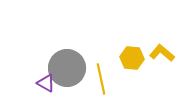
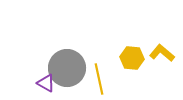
yellow line: moved 2 px left
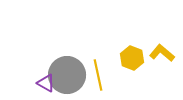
yellow hexagon: rotated 15 degrees clockwise
gray circle: moved 7 px down
yellow line: moved 1 px left, 4 px up
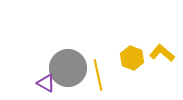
gray circle: moved 1 px right, 7 px up
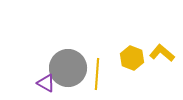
yellow line: moved 1 px left, 1 px up; rotated 16 degrees clockwise
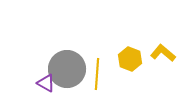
yellow L-shape: moved 1 px right
yellow hexagon: moved 2 px left, 1 px down
gray circle: moved 1 px left, 1 px down
